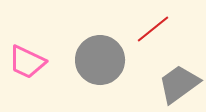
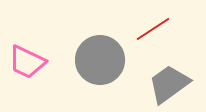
red line: rotated 6 degrees clockwise
gray trapezoid: moved 10 px left
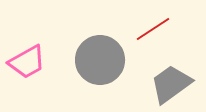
pink trapezoid: rotated 54 degrees counterclockwise
gray trapezoid: moved 2 px right
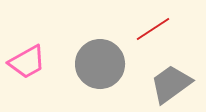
gray circle: moved 4 px down
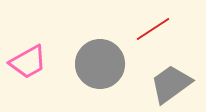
pink trapezoid: moved 1 px right
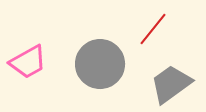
red line: rotated 18 degrees counterclockwise
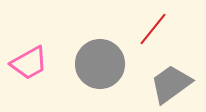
pink trapezoid: moved 1 px right, 1 px down
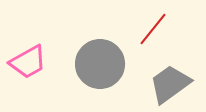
pink trapezoid: moved 1 px left, 1 px up
gray trapezoid: moved 1 px left
